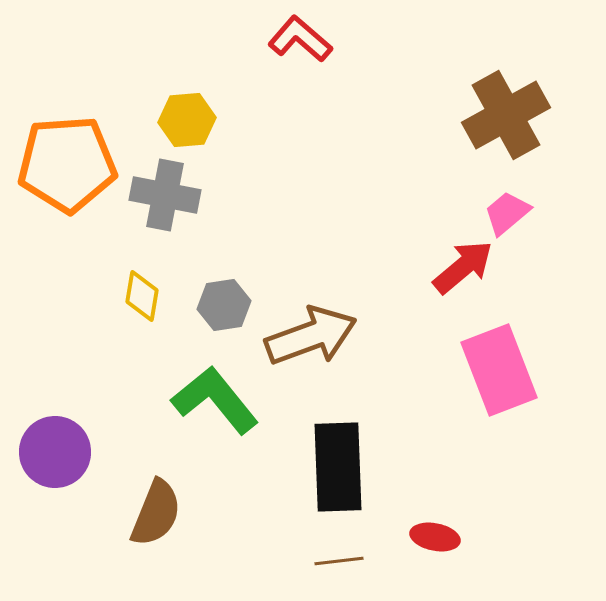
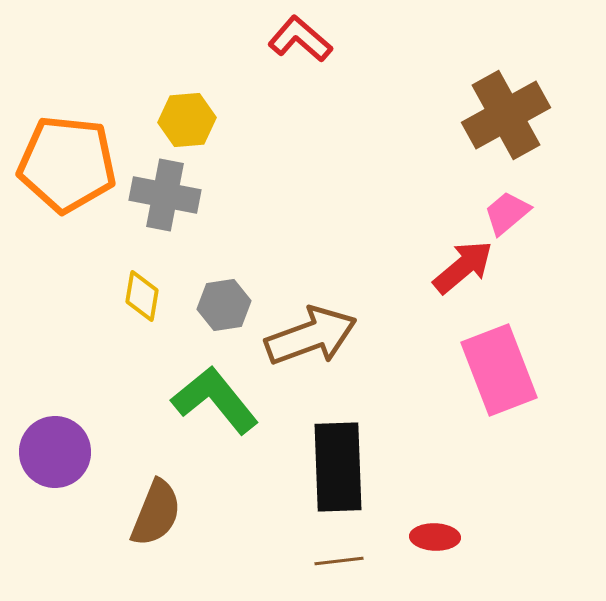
orange pentagon: rotated 10 degrees clockwise
red ellipse: rotated 9 degrees counterclockwise
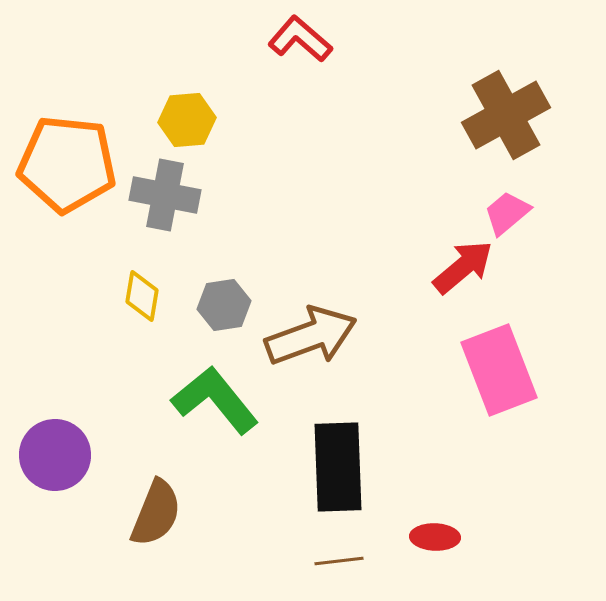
purple circle: moved 3 px down
